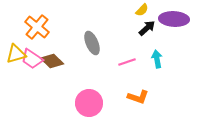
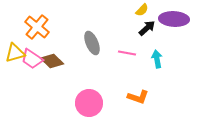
yellow triangle: moved 1 px left, 1 px up
pink line: moved 9 px up; rotated 30 degrees clockwise
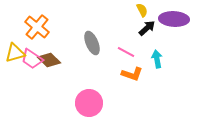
yellow semicircle: rotated 72 degrees counterclockwise
pink line: moved 1 px left, 1 px up; rotated 18 degrees clockwise
brown diamond: moved 3 px left, 1 px up
orange L-shape: moved 6 px left, 23 px up
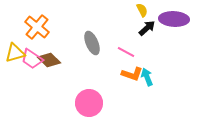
cyan arrow: moved 10 px left, 18 px down; rotated 12 degrees counterclockwise
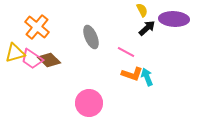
gray ellipse: moved 1 px left, 6 px up
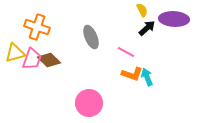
orange cross: rotated 20 degrees counterclockwise
pink trapezoid: rotated 105 degrees counterclockwise
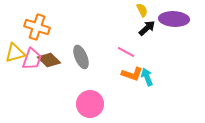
gray ellipse: moved 10 px left, 20 px down
pink circle: moved 1 px right, 1 px down
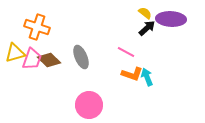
yellow semicircle: moved 3 px right, 3 px down; rotated 24 degrees counterclockwise
purple ellipse: moved 3 px left
pink circle: moved 1 px left, 1 px down
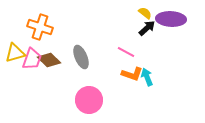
orange cross: moved 3 px right
pink circle: moved 5 px up
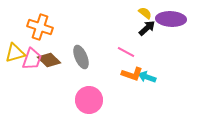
cyan arrow: rotated 48 degrees counterclockwise
